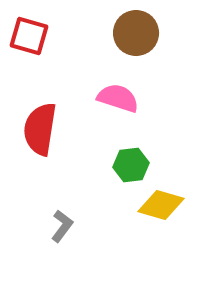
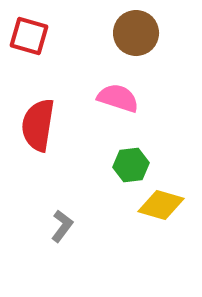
red semicircle: moved 2 px left, 4 px up
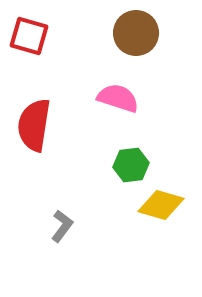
red semicircle: moved 4 px left
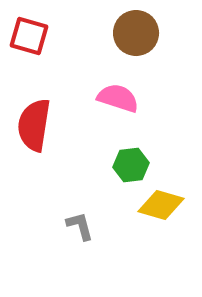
gray L-shape: moved 18 px right; rotated 52 degrees counterclockwise
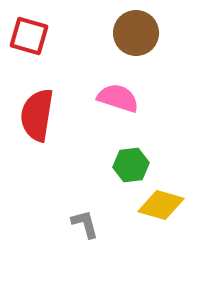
red semicircle: moved 3 px right, 10 px up
gray L-shape: moved 5 px right, 2 px up
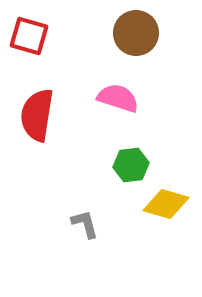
yellow diamond: moved 5 px right, 1 px up
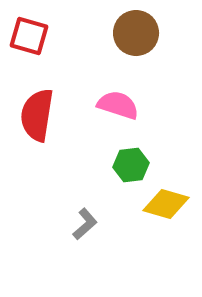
pink semicircle: moved 7 px down
gray L-shape: rotated 64 degrees clockwise
